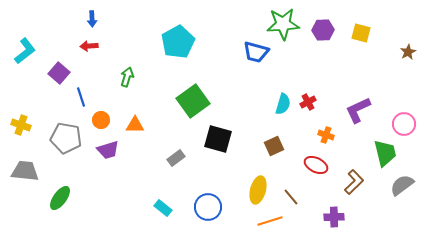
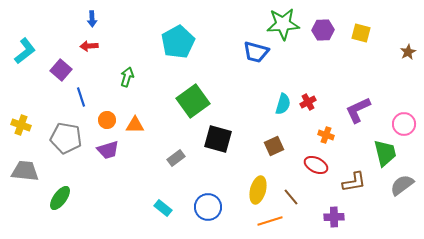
purple square: moved 2 px right, 3 px up
orange circle: moved 6 px right
brown L-shape: rotated 35 degrees clockwise
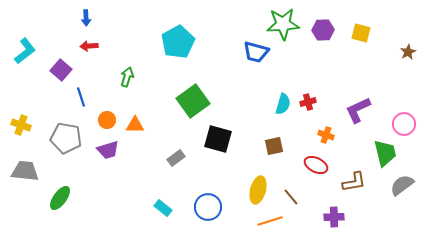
blue arrow: moved 6 px left, 1 px up
red cross: rotated 14 degrees clockwise
brown square: rotated 12 degrees clockwise
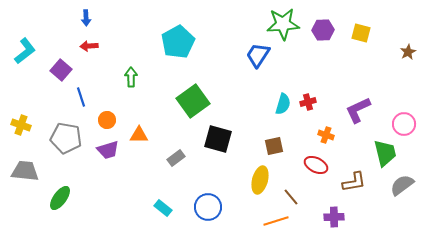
blue trapezoid: moved 2 px right, 3 px down; rotated 108 degrees clockwise
green arrow: moved 4 px right; rotated 18 degrees counterclockwise
orange triangle: moved 4 px right, 10 px down
yellow ellipse: moved 2 px right, 10 px up
orange line: moved 6 px right
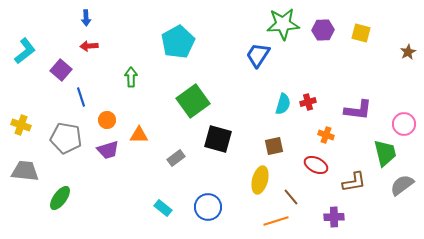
purple L-shape: rotated 148 degrees counterclockwise
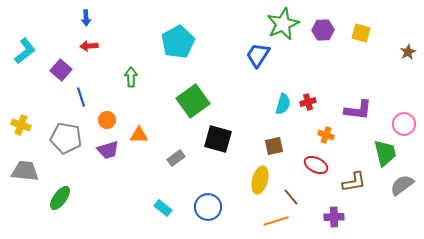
green star: rotated 20 degrees counterclockwise
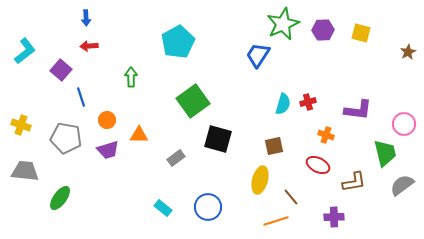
red ellipse: moved 2 px right
